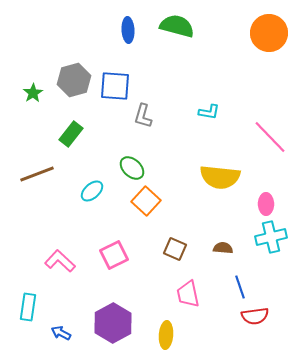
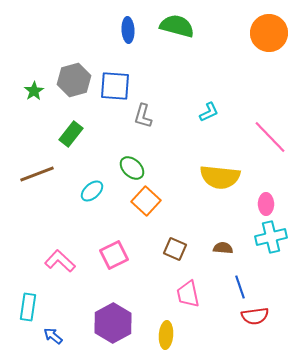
green star: moved 1 px right, 2 px up
cyan L-shape: rotated 35 degrees counterclockwise
blue arrow: moved 8 px left, 3 px down; rotated 12 degrees clockwise
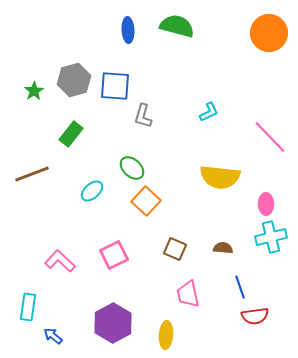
brown line: moved 5 px left
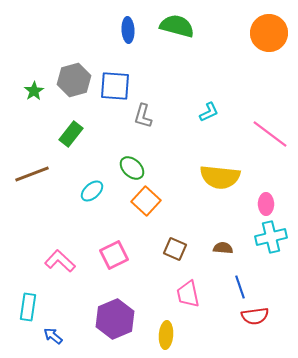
pink line: moved 3 px up; rotated 9 degrees counterclockwise
purple hexagon: moved 2 px right, 4 px up; rotated 6 degrees clockwise
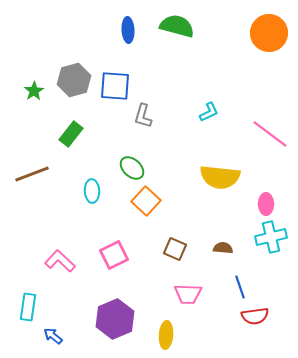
cyan ellipse: rotated 50 degrees counterclockwise
pink trapezoid: rotated 76 degrees counterclockwise
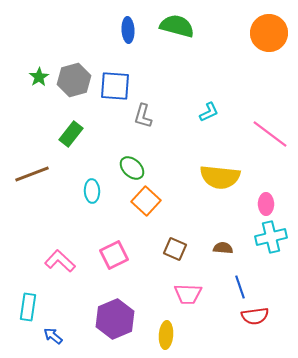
green star: moved 5 px right, 14 px up
